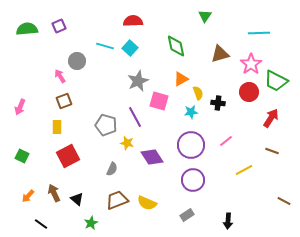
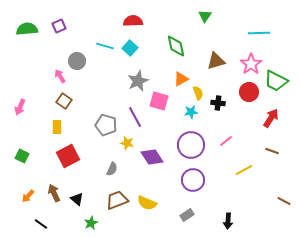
brown triangle at (220, 54): moved 4 px left, 7 px down
brown square at (64, 101): rotated 35 degrees counterclockwise
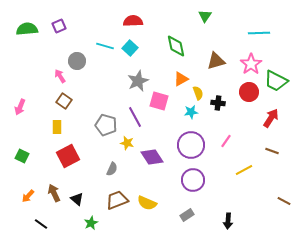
pink line at (226, 141): rotated 16 degrees counterclockwise
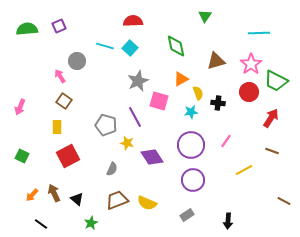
orange arrow at (28, 196): moved 4 px right, 1 px up
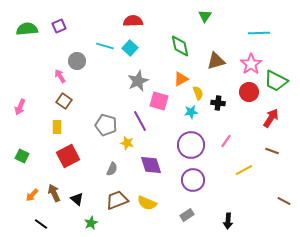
green diamond at (176, 46): moved 4 px right
purple line at (135, 117): moved 5 px right, 4 px down
purple diamond at (152, 157): moved 1 px left, 8 px down; rotated 15 degrees clockwise
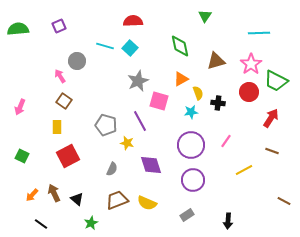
green semicircle at (27, 29): moved 9 px left
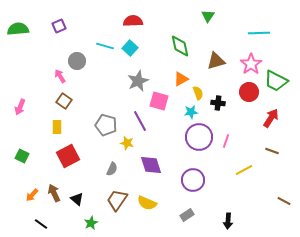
green triangle at (205, 16): moved 3 px right
pink line at (226, 141): rotated 16 degrees counterclockwise
purple circle at (191, 145): moved 8 px right, 8 px up
brown trapezoid at (117, 200): rotated 35 degrees counterclockwise
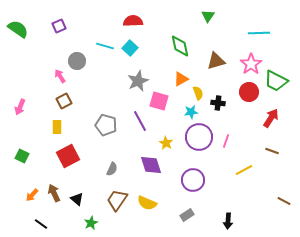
green semicircle at (18, 29): rotated 40 degrees clockwise
brown square at (64, 101): rotated 28 degrees clockwise
yellow star at (127, 143): moved 39 px right; rotated 16 degrees clockwise
